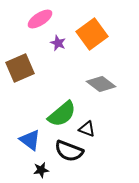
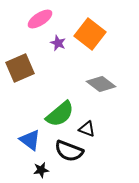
orange square: moved 2 px left; rotated 16 degrees counterclockwise
green semicircle: moved 2 px left
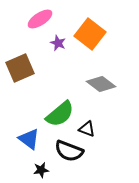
blue triangle: moved 1 px left, 1 px up
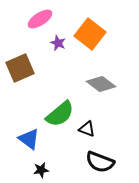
black semicircle: moved 31 px right, 11 px down
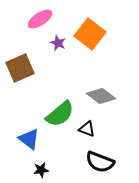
gray diamond: moved 12 px down
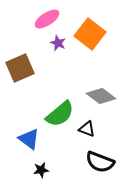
pink ellipse: moved 7 px right
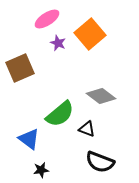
orange square: rotated 12 degrees clockwise
